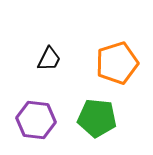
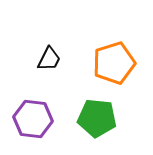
orange pentagon: moved 3 px left
purple hexagon: moved 3 px left, 1 px up
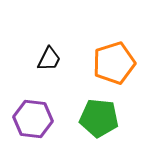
green pentagon: moved 2 px right
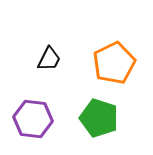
orange pentagon: rotated 9 degrees counterclockwise
green pentagon: rotated 12 degrees clockwise
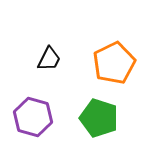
purple hexagon: moved 2 px up; rotated 9 degrees clockwise
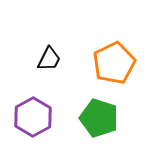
purple hexagon: rotated 15 degrees clockwise
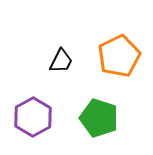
black trapezoid: moved 12 px right, 2 px down
orange pentagon: moved 5 px right, 7 px up
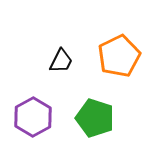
green pentagon: moved 4 px left
